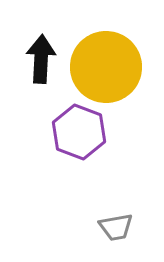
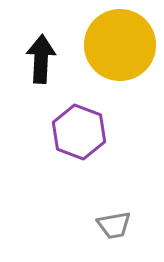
yellow circle: moved 14 px right, 22 px up
gray trapezoid: moved 2 px left, 2 px up
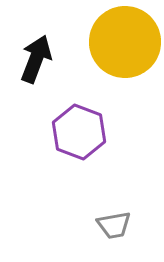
yellow circle: moved 5 px right, 3 px up
black arrow: moved 5 px left; rotated 18 degrees clockwise
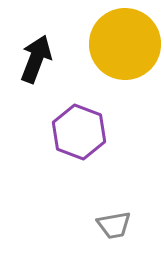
yellow circle: moved 2 px down
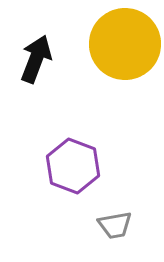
purple hexagon: moved 6 px left, 34 px down
gray trapezoid: moved 1 px right
